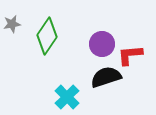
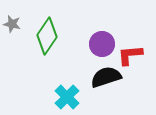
gray star: rotated 24 degrees clockwise
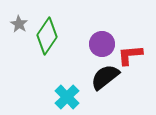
gray star: moved 7 px right; rotated 18 degrees clockwise
black semicircle: moved 1 px left; rotated 20 degrees counterclockwise
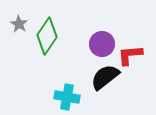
cyan cross: rotated 35 degrees counterclockwise
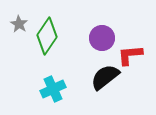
purple circle: moved 6 px up
cyan cross: moved 14 px left, 8 px up; rotated 35 degrees counterclockwise
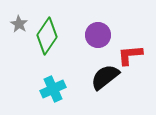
purple circle: moved 4 px left, 3 px up
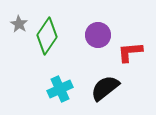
red L-shape: moved 3 px up
black semicircle: moved 11 px down
cyan cross: moved 7 px right
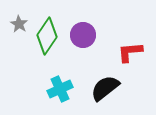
purple circle: moved 15 px left
